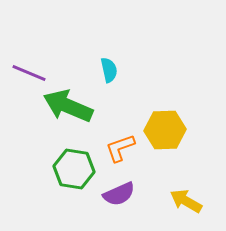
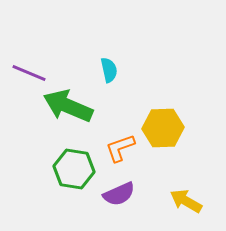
yellow hexagon: moved 2 px left, 2 px up
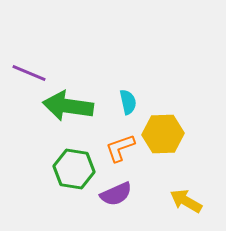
cyan semicircle: moved 19 px right, 32 px down
green arrow: rotated 15 degrees counterclockwise
yellow hexagon: moved 6 px down
purple semicircle: moved 3 px left
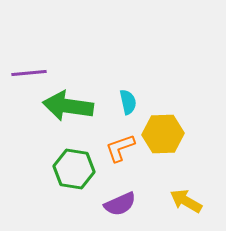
purple line: rotated 28 degrees counterclockwise
purple semicircle: moved 4 px right, 10 px down
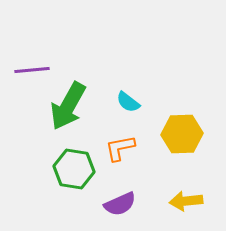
purple line: moved 3 px right, 3 px up
cyan semicircle: rotated 140 degrees clockwise
green arrow: rotated 69 degrees counterclockwise
yellow hexagon: moved 19 px right
orange L-shape: rotated 8 degrees clockwise
yellow arrow: rotated 36 degrees counterclockwise
